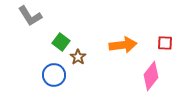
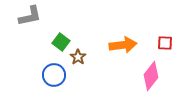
gray L-shape: rotated 70 degrees counterclockwise
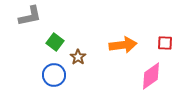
green square: moved 6 px left
pink diamond: rotated 16 degrees clockwise
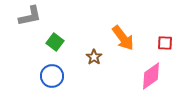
orange arrow: moved 7 px up; rotated 60 degrees clockwise
brown star: moved 16 px right
blue circle: moved 2 px left, 1 px down
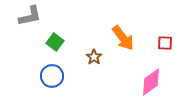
pink diamond: moved 6 px down
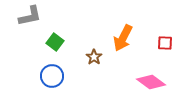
orange arrow: rotated 64 degrees clockwise
pink diamond: rotated 72 degrees clockwise
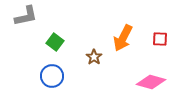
gray L-shape: moved 4 px left
red square: moved 5 px left, 4 px up
pink diamond: rotated 20 degrees counterclockwise
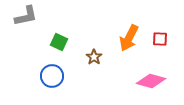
orange arrow: moved 6 px right
green square: moved 4 px right; rotated 12 degrees counterclockwise
pink diamond: moved 1 px up
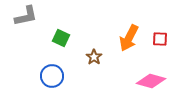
green square: moved 2 px right, 4 px up
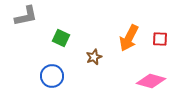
brown star: rotated 14 degrees clockwise
